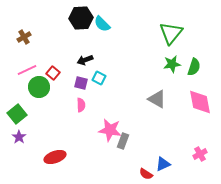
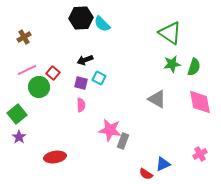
green triangle: moved 1 px left; rotated 35 degrees counterclockwise
red ellipse: rotated 10 degrees clockwise
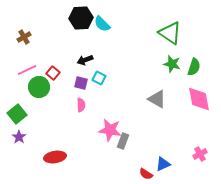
green star: rotated 24 degrees clockwise
pink diamond: moved 1 px left, 3 px up
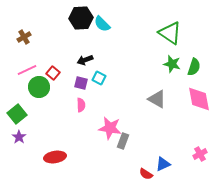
pink star: moved 2 px up
